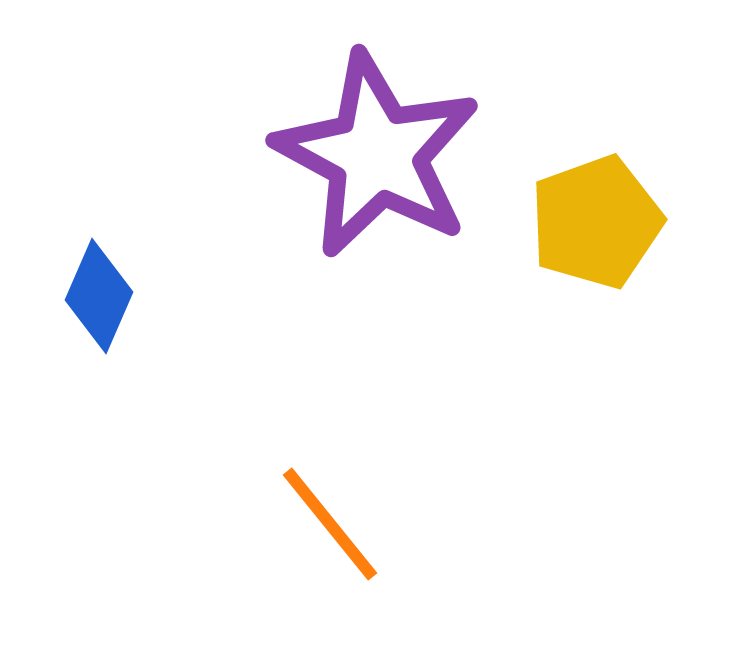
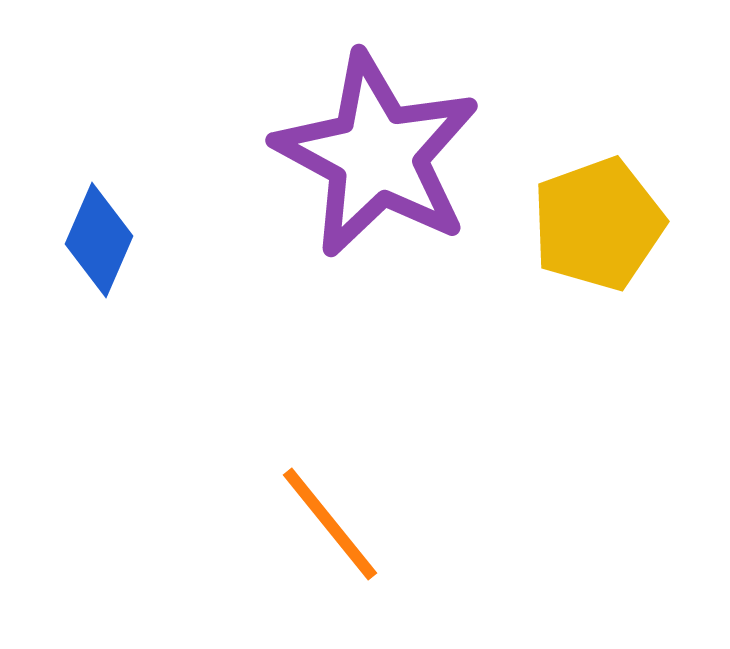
yellow pentagon: moved 2 px right, 2 px down
blue diamond: moved 56 px up
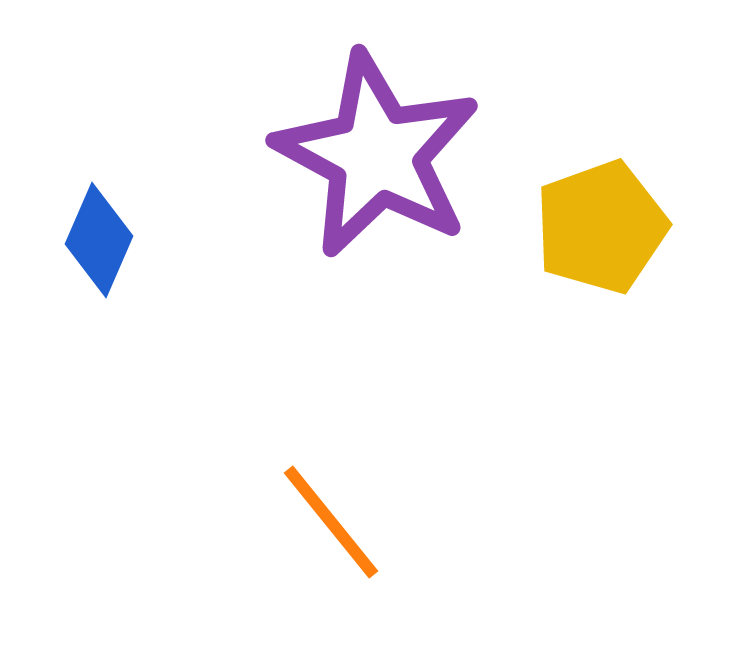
yellow pentagon: moved 3 px right, 3 px down
orange line: moved 1 px right, 2 px up
